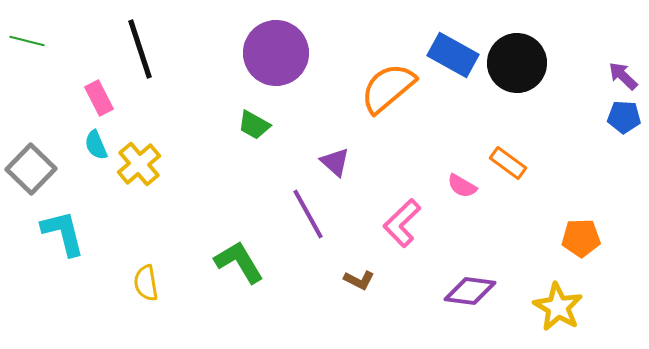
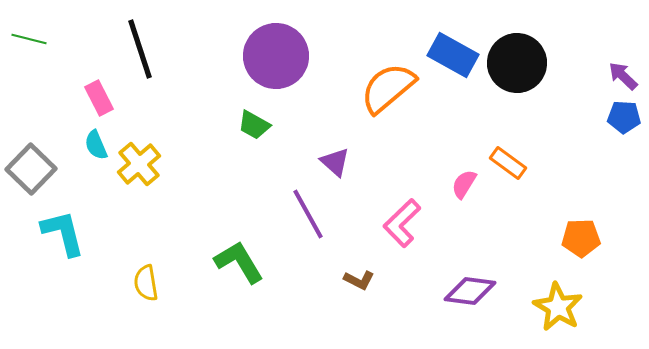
green line: moved 2 px right, 2 px up
purple circle: moved 3 px down
pink semicircle: moved 2 px right, 2 px up; rotated 92 degrees clockwise
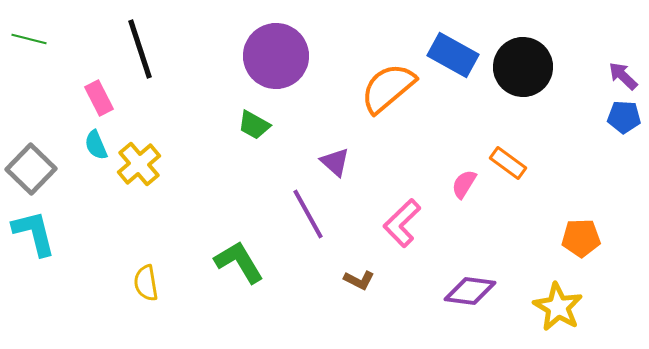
black circle: moved 6 px right, 4 px down
cyan L-shape: moved 29 px left
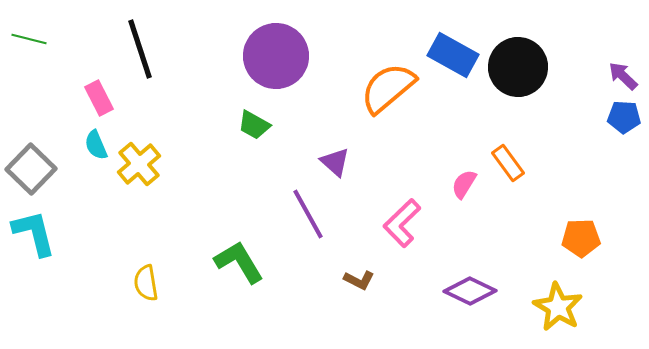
black circle: moved 5 px left
orange rectangle: rotated 18 degrees clockwise
purple diamond: rotated 18 degrees clockwise
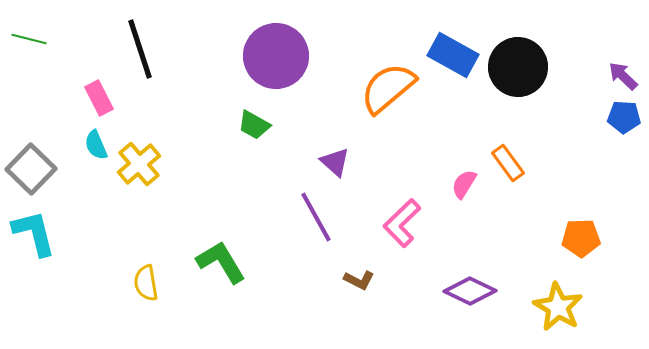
purple line: moved 8 px right, 3 px down
green L-shape: moved 18 px left
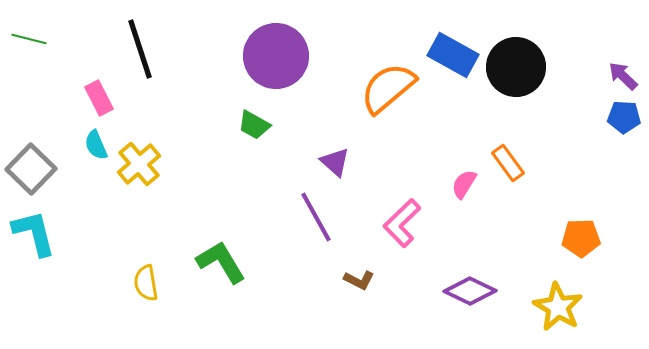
black circle: moved 2 px left
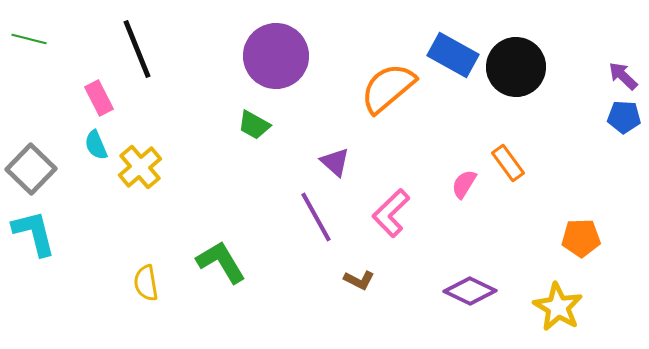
black line: moved 3 px left; rotated 4 degrees counterclockwise
yellow cross: moved 1 px right, 3 px down
pink L-shape: moved 11 px left, 10 px up
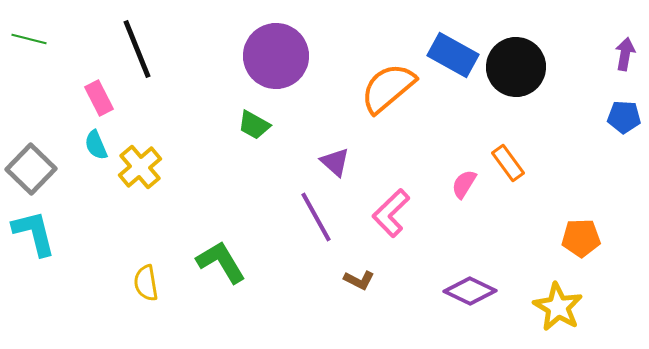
purple arrow: moved 2 px right, 22 px up; rotated 56 degrees clockwise
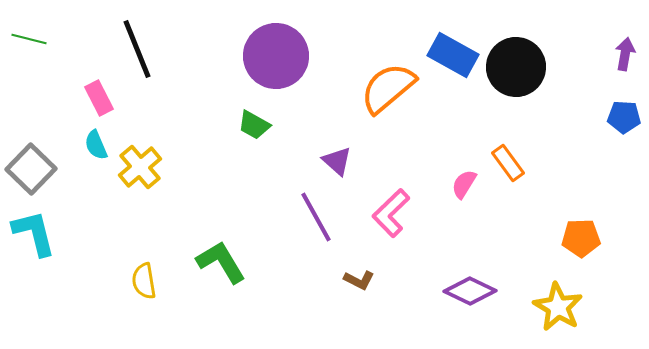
purple triangle: moved 2 px right, 1 px up
yellow semicircle: moved 2 px left, 2 px up
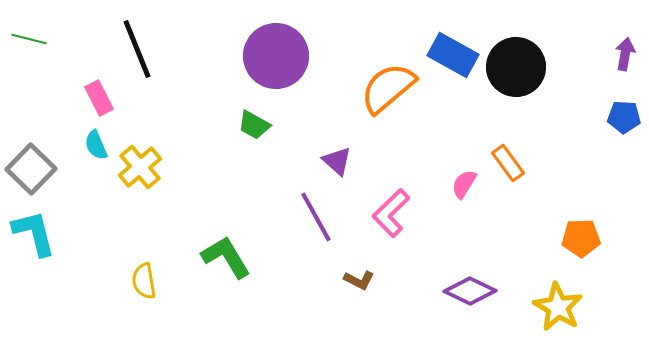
green L-shape: moved 5 px right, 5 px up
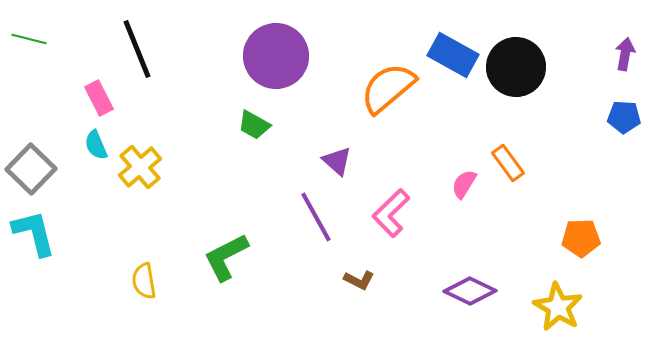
green L-shape: rotated 86 degrees counterclockwise
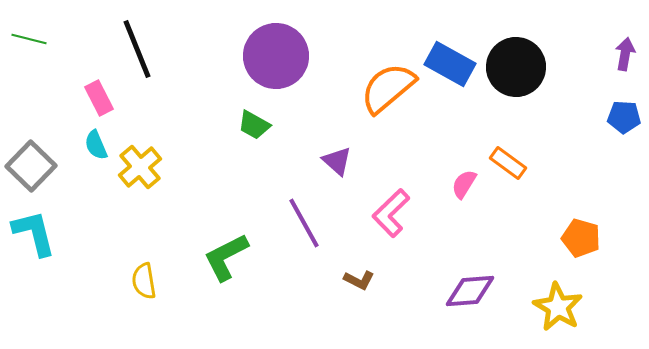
blue rectangle: moved 3 px left, 9 px down
orange rectangle: rotated 18 degrees counterclockwise
gray square: moved 3 px up
purple line: moved 12 px left, 6 px down
orange pentagon: rotated 18 degrees clockwise
purple diamond: rotated 30 degrees counterclockwise
